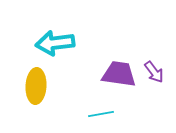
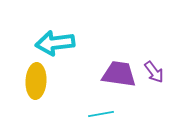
yellow ellipse: moved 5 px up
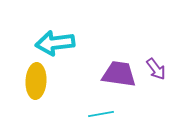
purple arrow: moved 2 px right, 3 px up
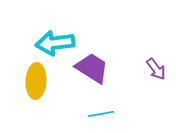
purple trapezoid: moved 27 px left, 6 px up; rotated 24 degrees clockwise
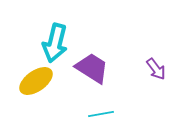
cyan arrow: rotated 69 degrees counterclockwise
yellow ellipse: rotated 52 degrees clockwise
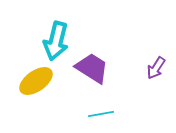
cyan arrow: moved 1 px right, 2 px up
purple arrow: moved 1 px up; rotated 70 degrees clockwise
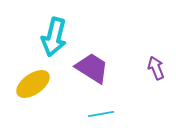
cyan arrow: moved 2 px left, 4 px up
purple arrow: rotated 125 degrees clockwise
yellow ellipse: moved 3 px left, 3 px down
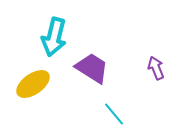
cyan line: moved 13 px right; rotated 60 degrees clockwise
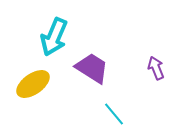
cyan arrow: rotated 9 degrees clockwise
